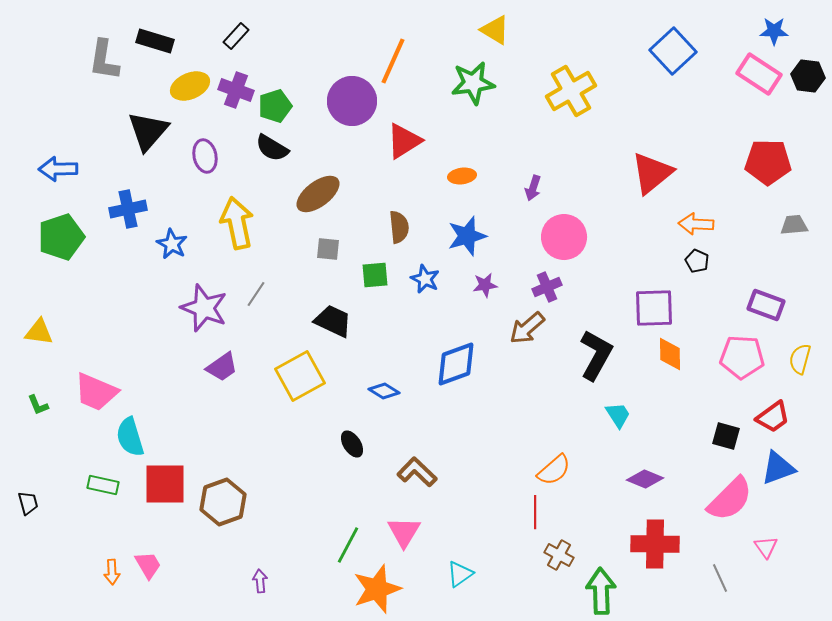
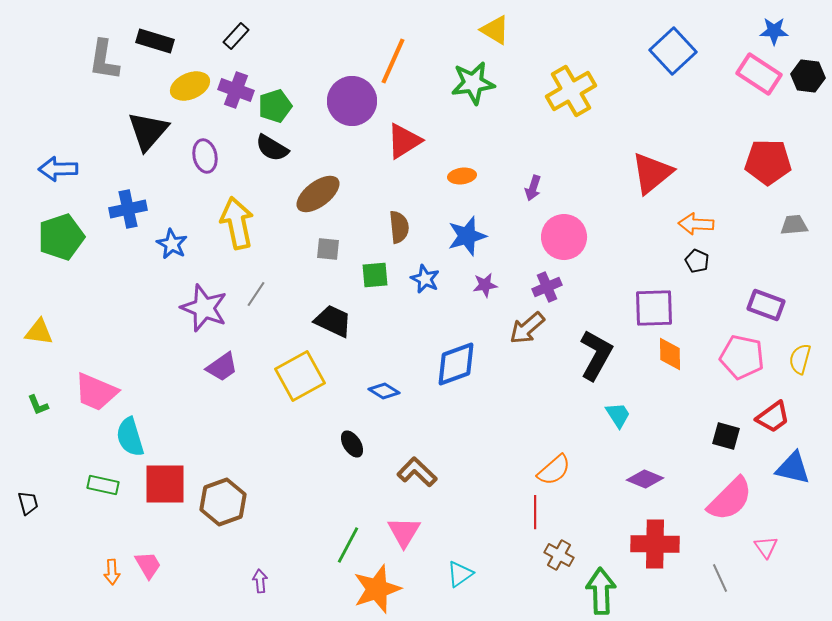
pink pentagon at (742, 357): rotated 9 degrees clockwise
blue triangle at (778, 468): moved 15 px right; rotated 33 degrees clockwise
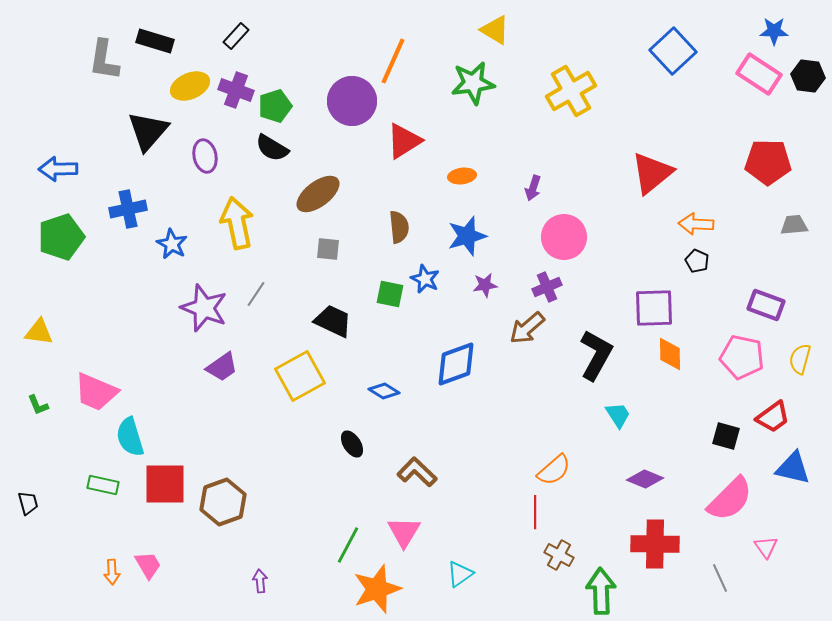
green square at (375, 275): moved 15 px right, 19 px down; rotated 16 degrees clockwise
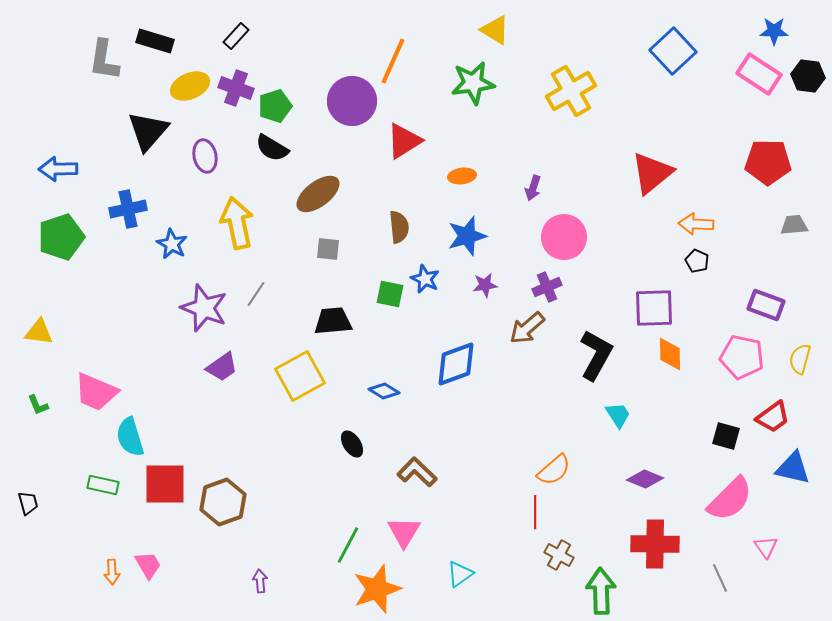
purple cross at (236, 90): moved 2 px up
black trapezoid at (333, 321): rotated 30 degrees counterclockwise
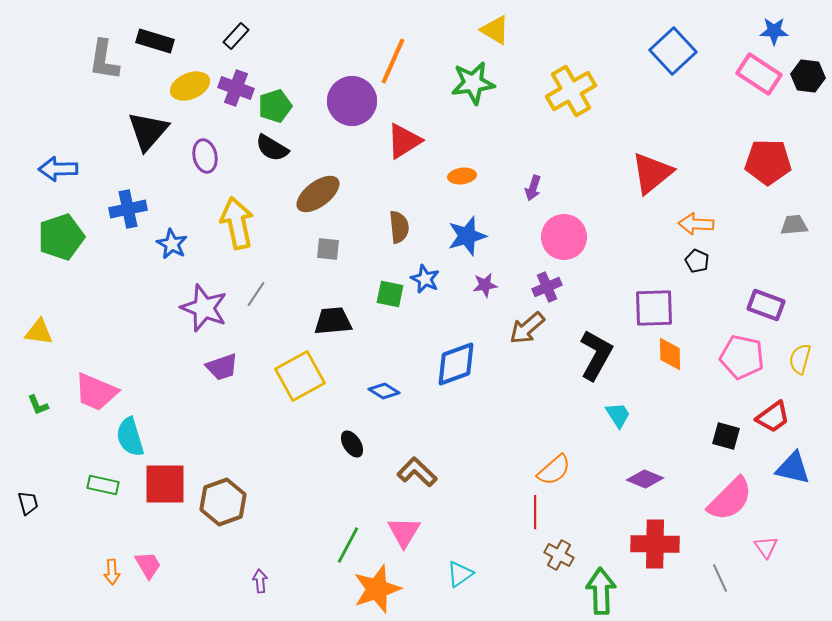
purple trapezoid at (222, 367): rotated 16 degrees clockwise
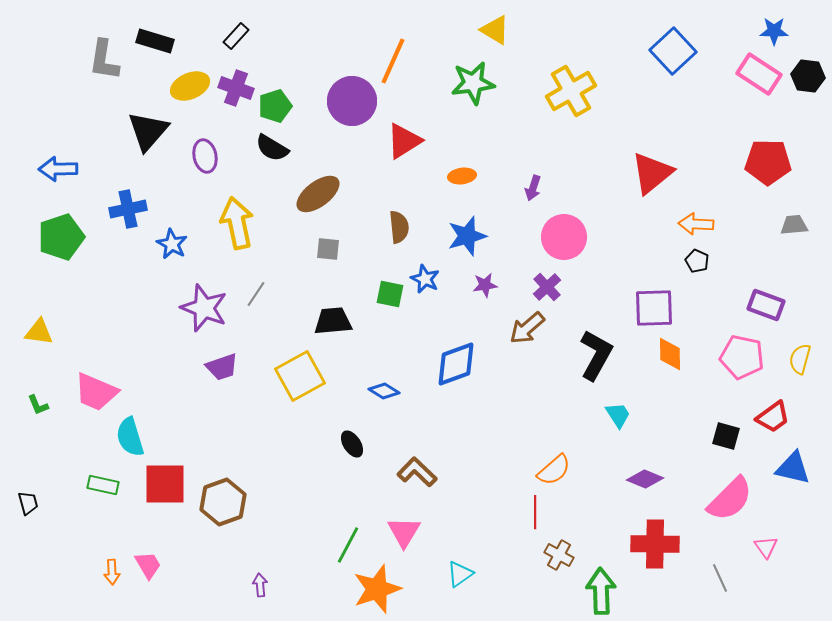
purple cross at (547, 287): rotated 20 degrees counterclockwise
purple arrow at (260, 581): moved 4 px down
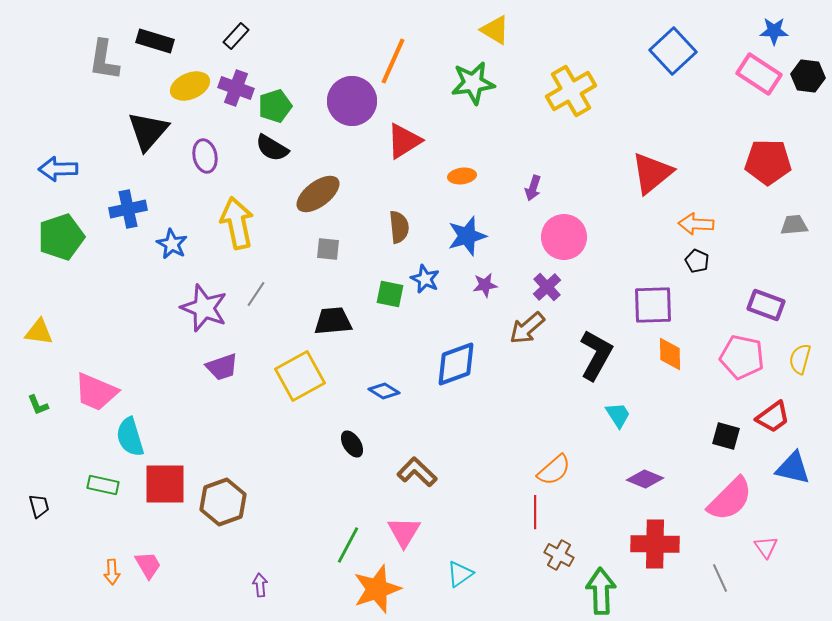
purple square at (654, 308): moved 1 px left, 3 px up
black trapezoid at (28, 503): moved 11 px right, 3 px down
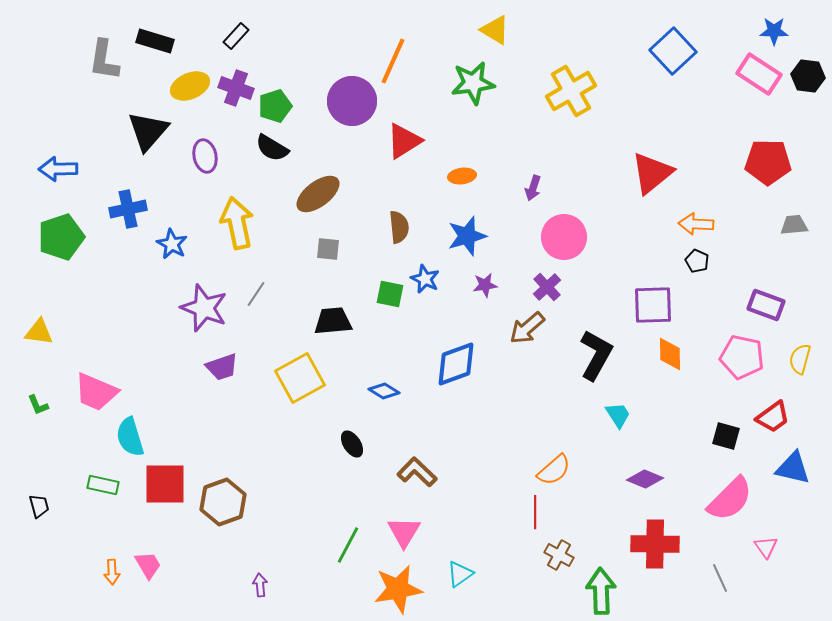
yellow square at (300, 376): moved 2 px down
orange star at (377, 589): moved 21 px right; rotated 9 degrees clockwise
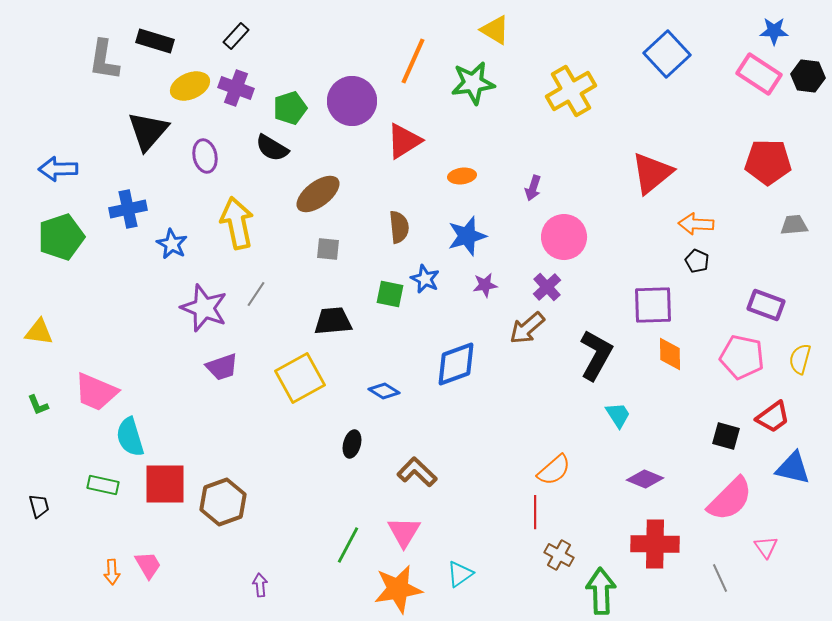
blue square at (673, 51): moved 6 px left, 3 px down
orange line at (393, 61): moved 20 px right
green pentagon at (275, 106): moved 15 px right, 2 px down
black ellipse at (352, 444): rotated 48 degrees clockwise
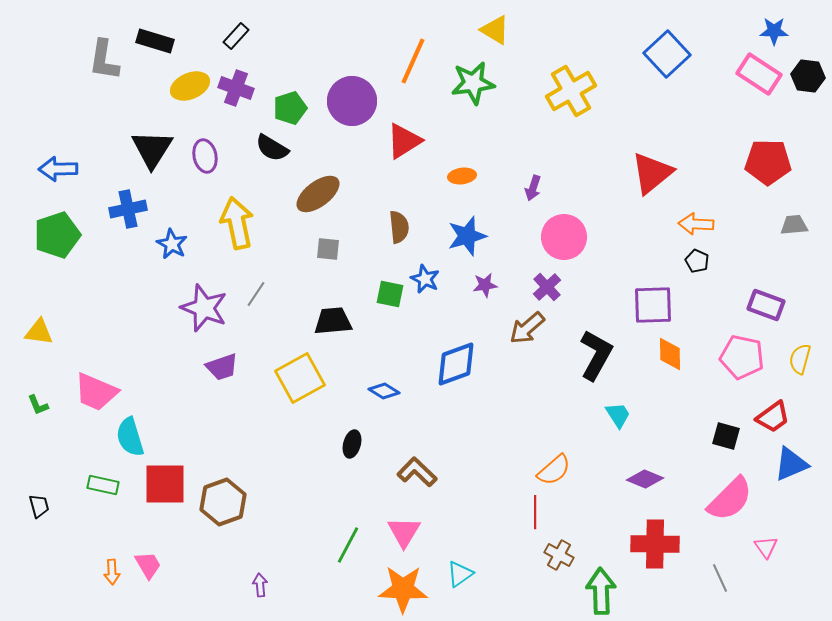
black triangle at (148, 131): moved 4 px right, 18 px down; rotated 9 degrees counterclockwise
green pentagon at (61, 237): moved 4 px left, 2 px up
blue triangle at (793, 468): moved 2 px left, 4 px up; rotated 36 degrees counterclockwise
orange star at (398, 589): moved 5 px right; rotated 12 degrees clockwise
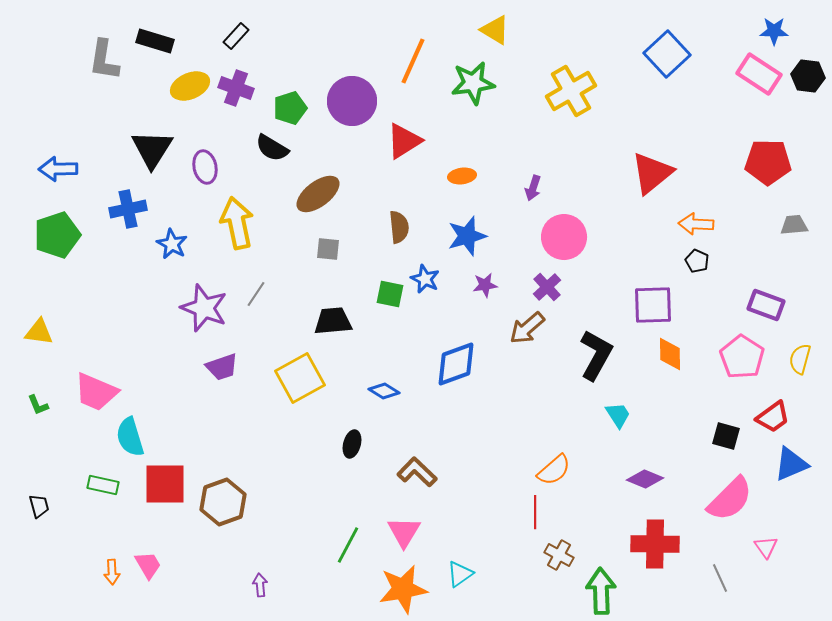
purple ellipse at (205, 156): moved 11 px down
pink pentagon at (742, 357): rotated 21 degrees clockwise
orange star at (403, 589): rotated 12 degrees counterclockwise
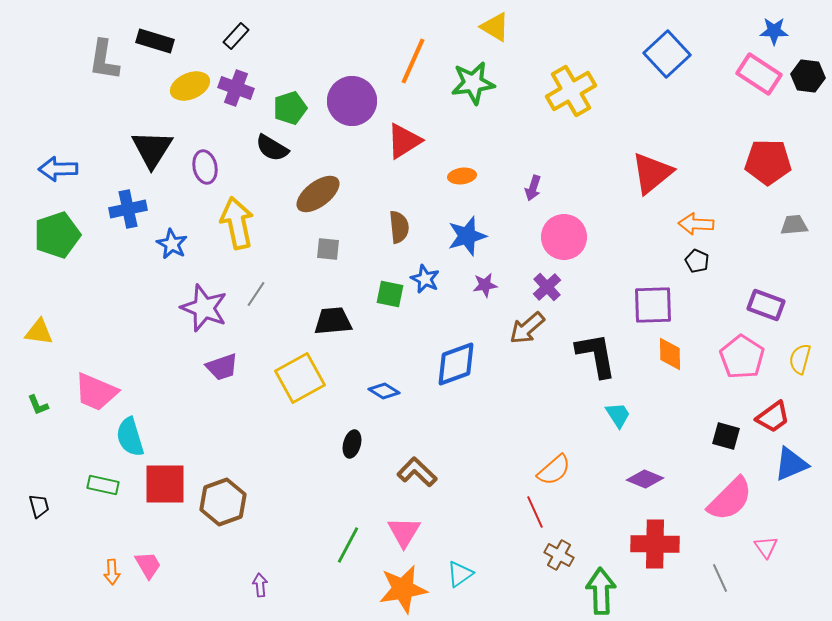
yellow triangle at (495, 30): moved 3 px up
black L-shape at (596, 355): rotated 39 degrees counterclockwise
red line at (535, 512): rotated 24 degrees counterclockwise
